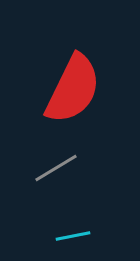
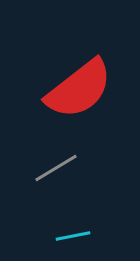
red semicircle: moved 6 px right; rotated 26 degrees clockwise
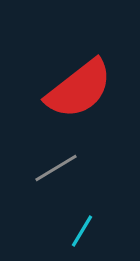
cyan line: moved 9 px right, 5 px up; rotated 48 degrees counterclockwise
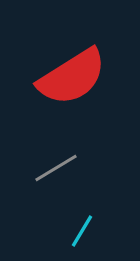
red semicircle: moved 7 px left, 12 px up; rotated 6 degrees clockwise
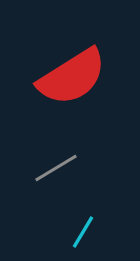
cyan line: moved 1 px right, 1 px down
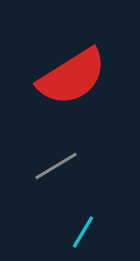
gray line: moved 2 px up
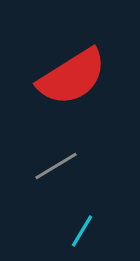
cyan line: moved 1 px left, 1 px up
